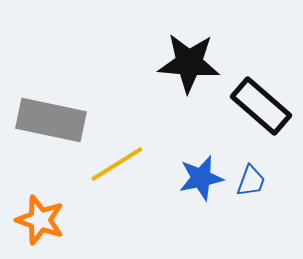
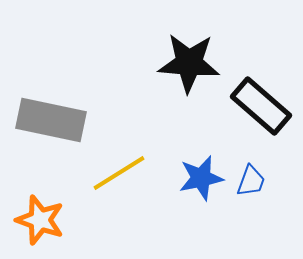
yellow line: moved 2 px right, 9 px down
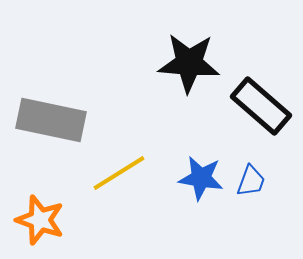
blue star: rotated 21 degrees clockwise
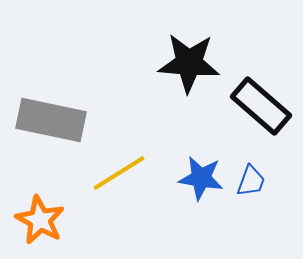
orange star: rotated 9 degrees clockwise
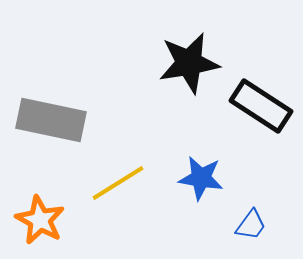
black star: rotated 14 degrees counterclockwise
black rectangle: rotated 8 degrees counterclockwise
yellow line: moved 1 px left, 10 px down
blue trapezoid: moved 44 px down; rotated 16 degrees clockwise
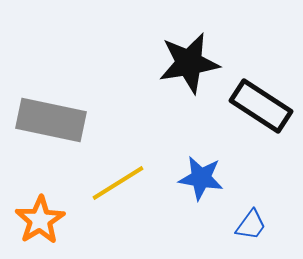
orange star: rotated 12 degrees clockwise
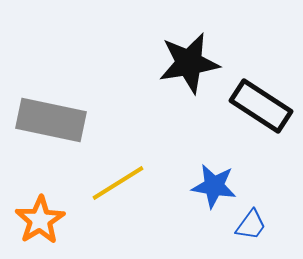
blue star: moved 13 px right, 8 px down
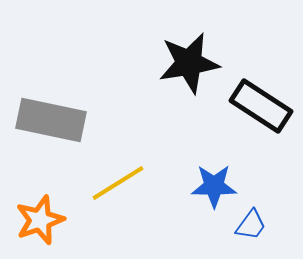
blue star: rotated 9 degrees counterclockwise
orange star: rotated 12 degrees clockwise
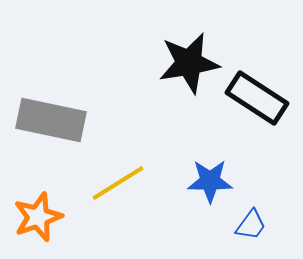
black rectangle: moved 4 px left, 8 px up
blue star: moved 4 px left, 5 px up
orange star: moved 2 px left, 3 px up
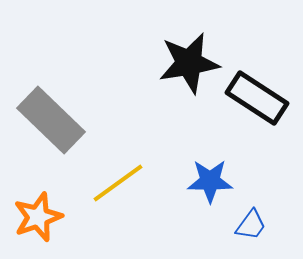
gray rectangle: rotated 32 degrees clockwise
yellow line: rotated 4 degrees counterclockwise
